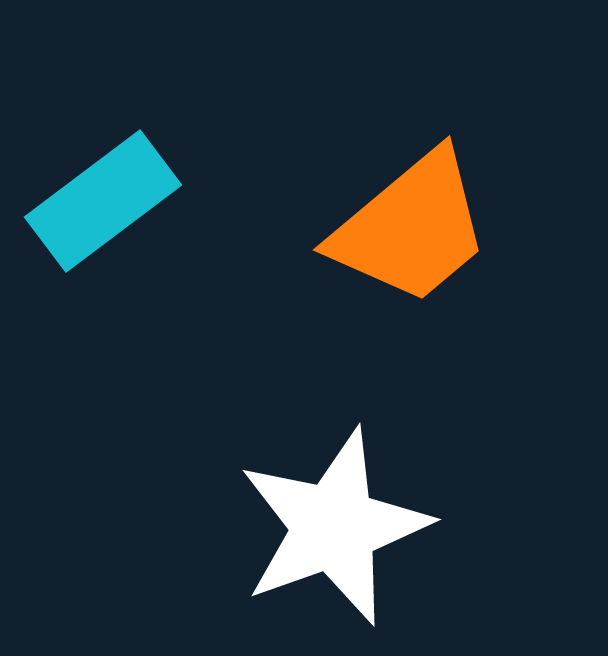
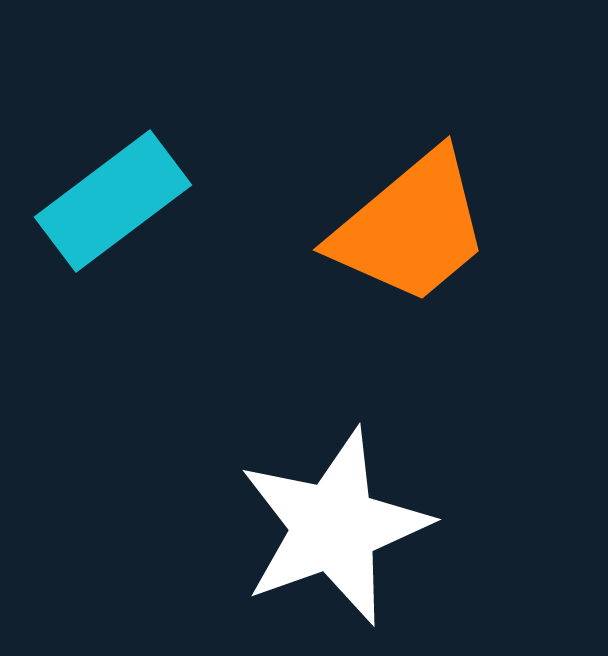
cyan rectangle: moved 10 px right
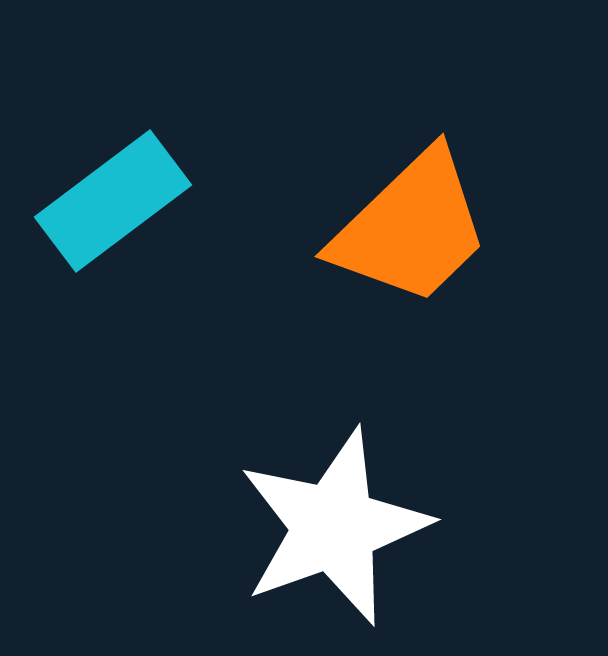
orange trapezoid: rotated 4 degrees counterclockwise
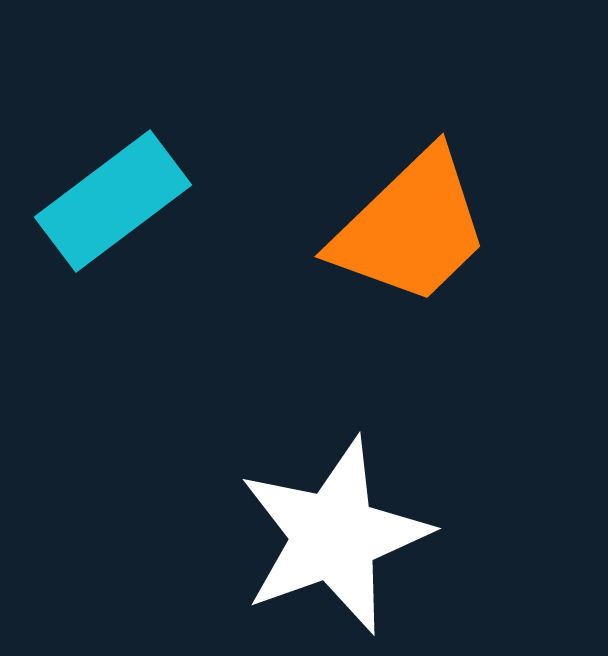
white star: moved 9 px down
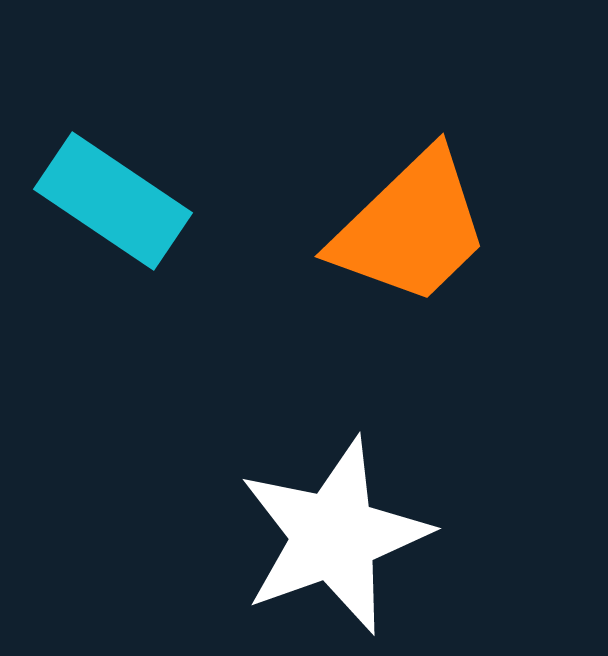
cyan rectangle: rotated 71 degrees clockwise
